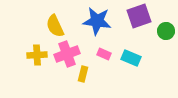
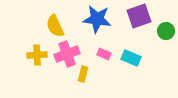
blue star: moved 2 px up
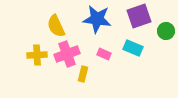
yellow semicircle: moved 1 px right
cyan rectangle: moved 2 px right, 10 px up
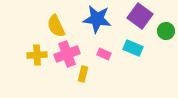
purple square: moved 1 px right; rotated 35 degrees counterclockwise
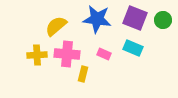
purple square: moved 5 px left, 2 px down; rotated 15 degrees counterclockwise
yellow semicircle: rotated 75 degrees clockwise
green circle: moved 3 px left, 11 px up
pink cross: rotated 25 degrees clockwise
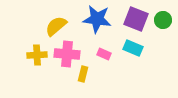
purple square: moved 1 px right, 1 px down
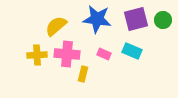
purple square: rotated 35 degrees counterclockwise
cyan rectangle: moved 1 px left, 3 px down
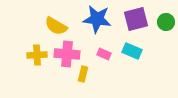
green circle: moved 3 px right, 2 px down
yellow semicircle: rotated 110 degrees counterclockwise
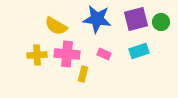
green circle: moved 5 px left
cyan rectangle: moved 7 px right; rotated 42 degrees counterclockwise
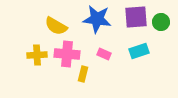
purple square: moved 2 px up; rotated 10 degrees clockwise
